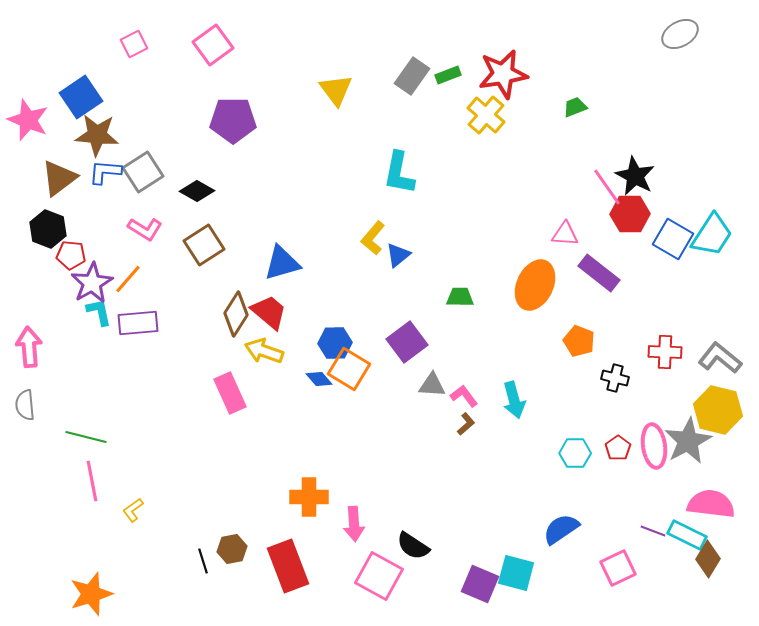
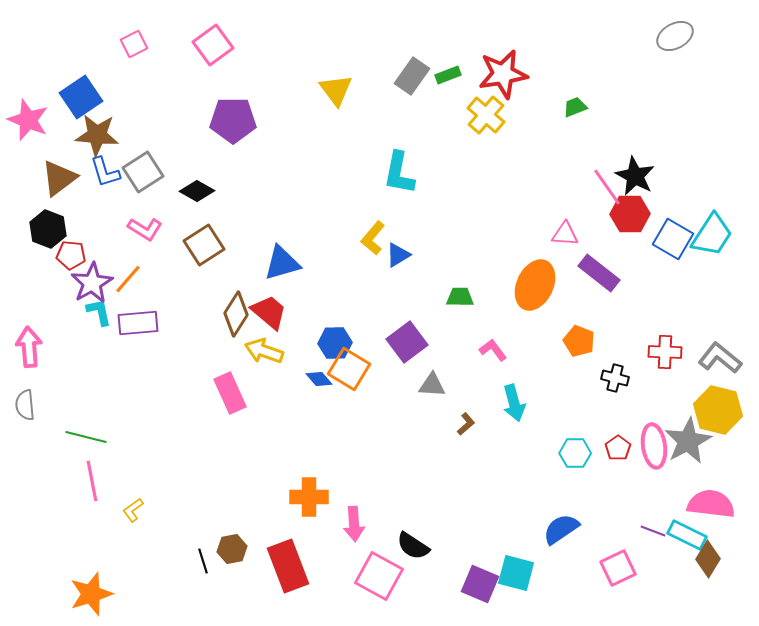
gray ellipse at (680, 34): moved 5 px left, 2 px down
blue L-shape at (105, 172): rotated 112 degrees counterclockwise
blue triangle at (398, 255): rotated 8 degrees clockwise
pink L-shape at (464, 396): moved 29 px right, 46 px up
cyan arrow at (514, 400): moved 3 px down
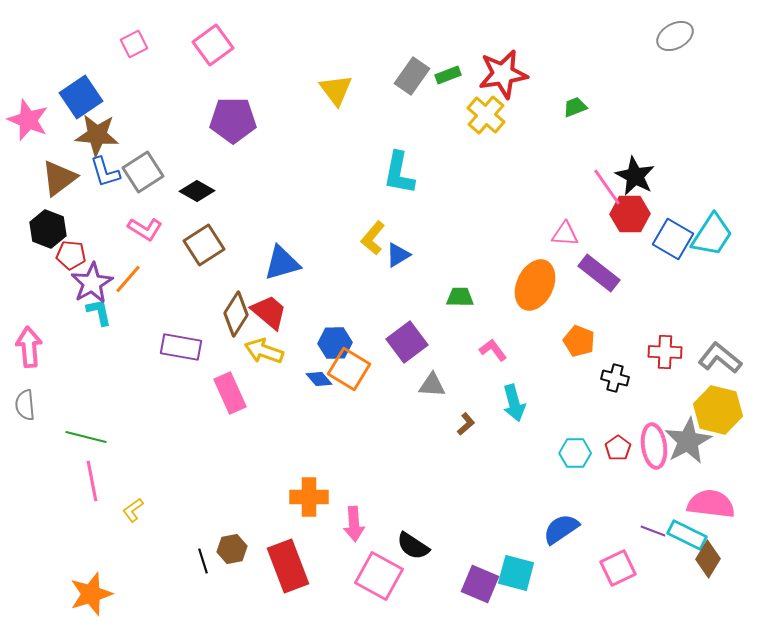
purple rectangle at (138, 323): moved 43 px right, 24 px down; rotated 15 degrees clockwise
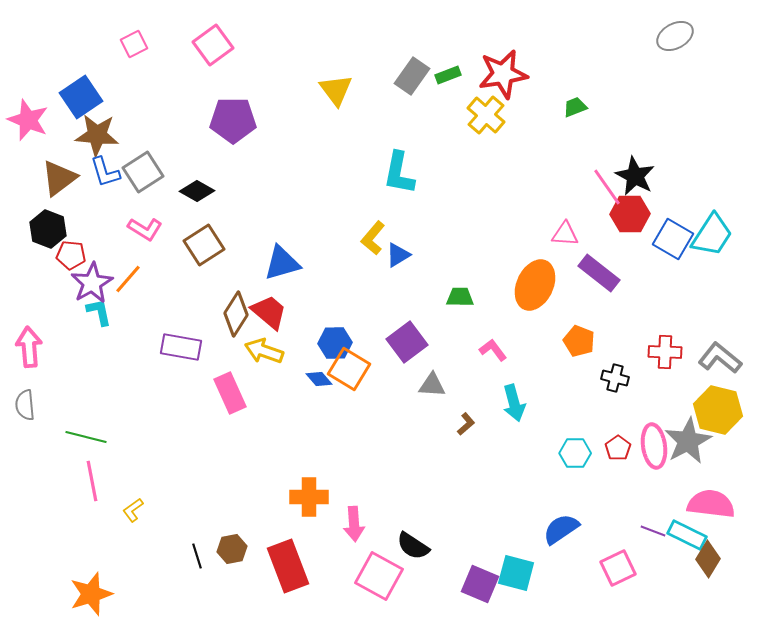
black line at (203, 561): moved 6 px left, 5 px up
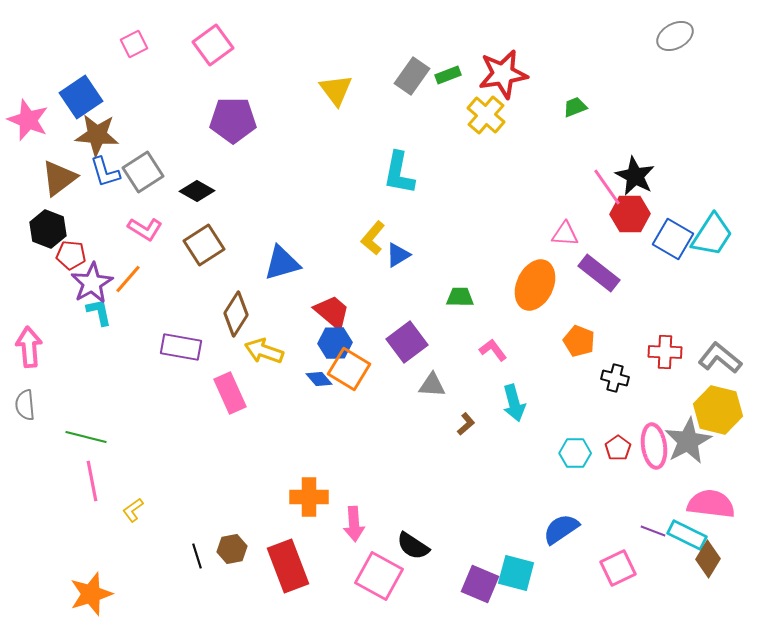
red trapezoid at (269, 312): moved 63 px right
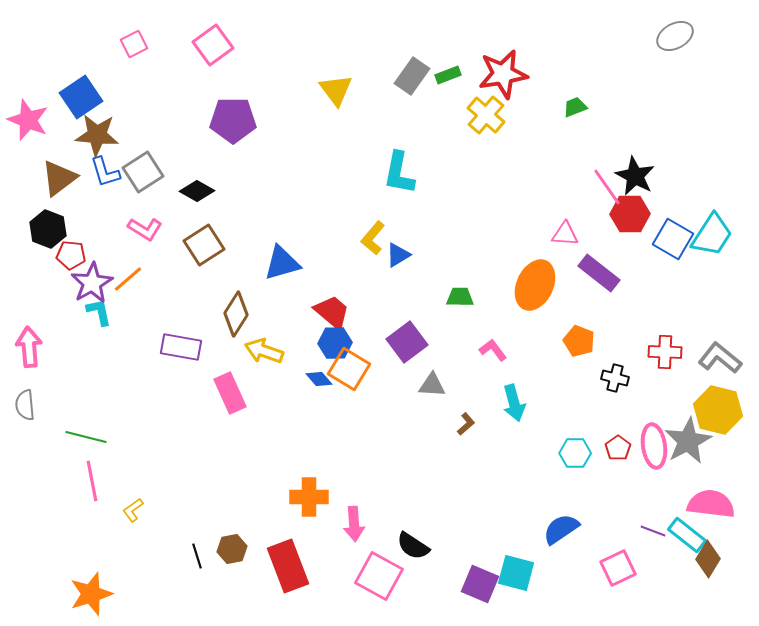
orange line at (128, 279): rotated 8 degrees clockwise
cyan rectangle at (687, 535): rotated 12 degrees clockwise
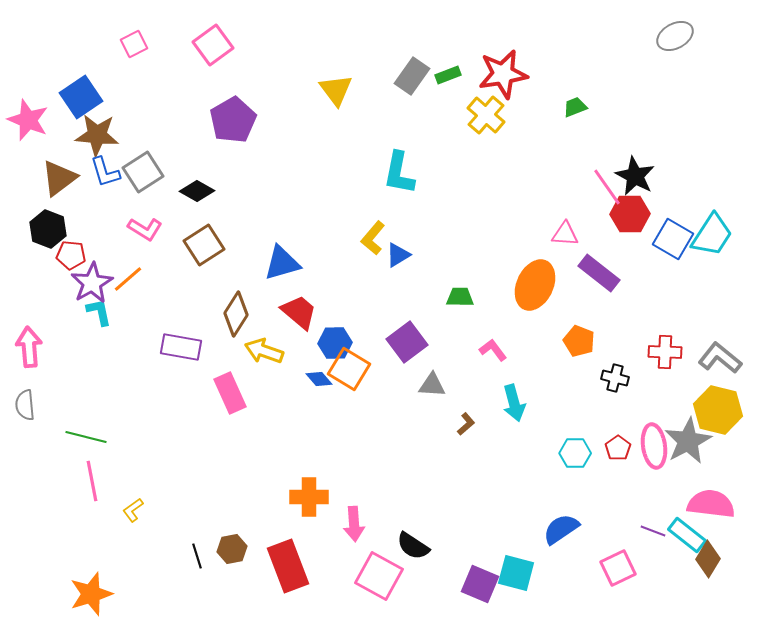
purple pentagon at (233, 120): rotated 30 degrees counterclockwise
red trapezoid at (332, 312): moved 33 px left
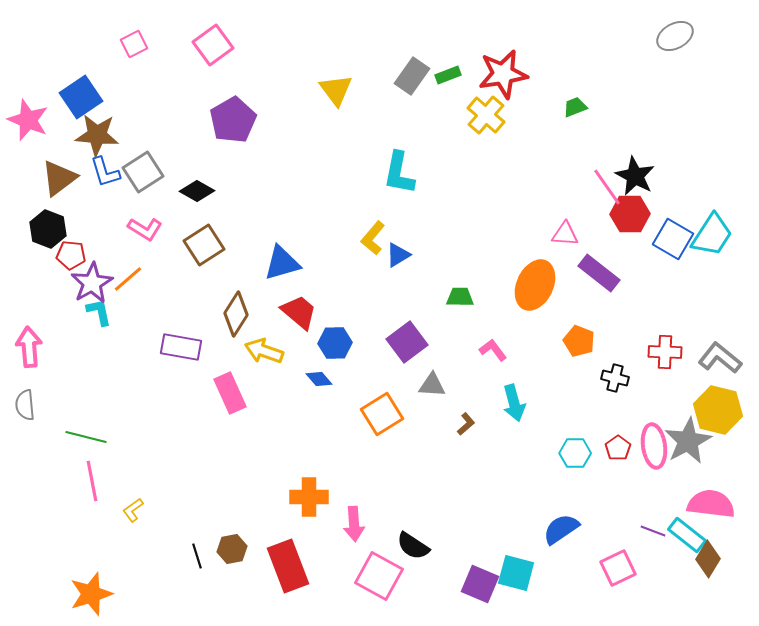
orange square at (349, 369): moved 33 px right, 45 px down; rotated 27 degrees clockwise
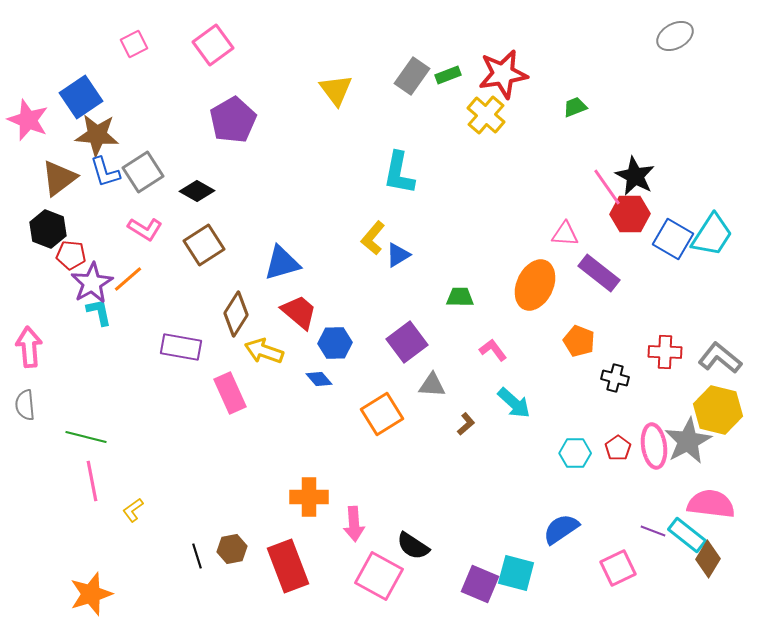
cyan arrow at (514, 403): rotated 33 degrees counterclockwise
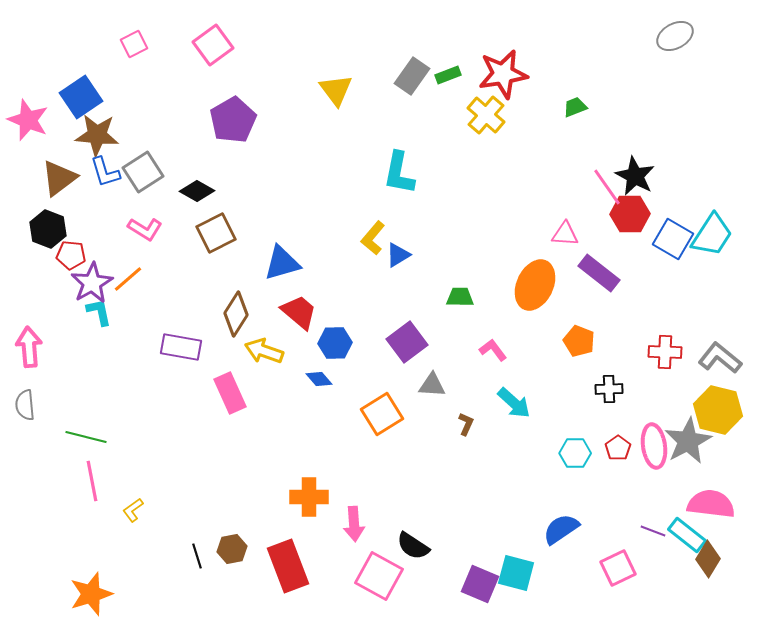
brown square at (204, 245): moved 12 px right, 12 px up; rotated 6 degrees clockwise
black cross at (615, 378): moved 6 px left, 11 px down; rotated 16 degrees counterclockwise
brown L-shape at (466, 424): rotated 25 degrees counterclockwise
